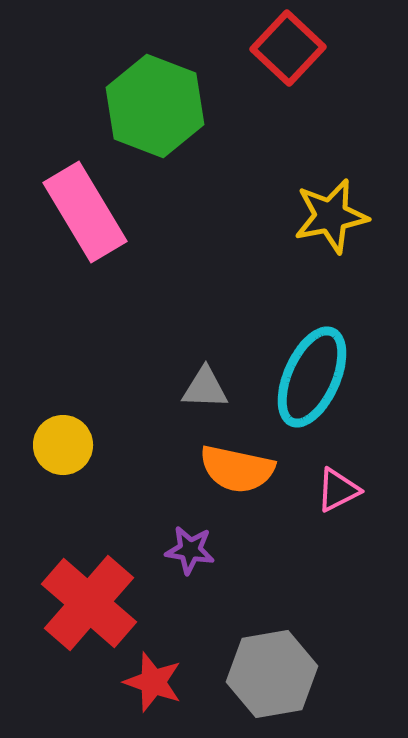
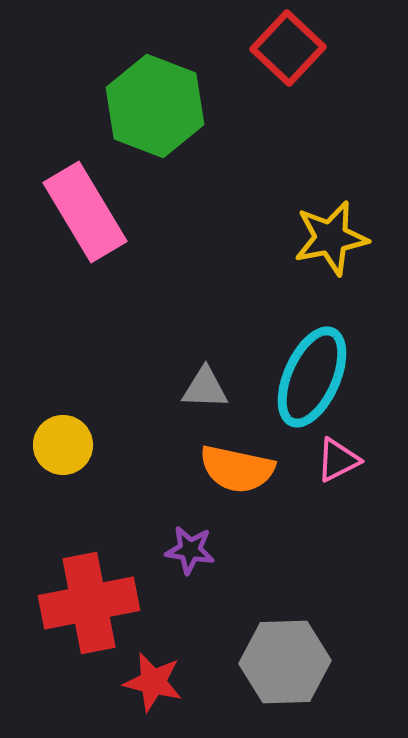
yellow star: moved 22 px down
pink triangle: moved 30 px up
red cross: rotated 38 degrees clockwise
gray hexagon: moved 13 px right, 12 px up; rotated 8 degrees clockwise
red star: rotated 6 degrees counterclockwise
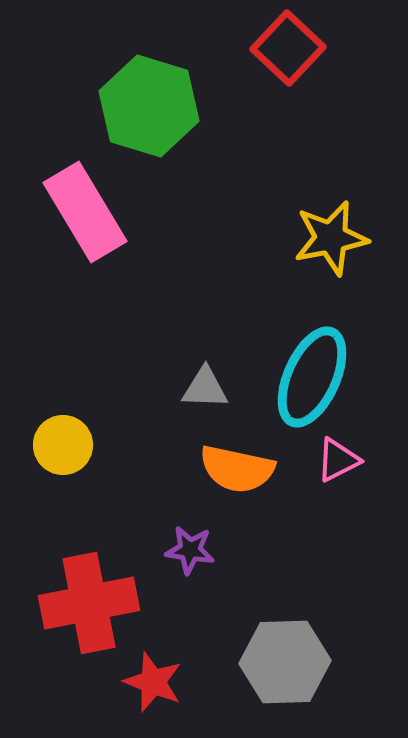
green hexagon: moved 6 px left; rotated 4 degrees counterclockwise
red star: rotated 8 degrees clockwise
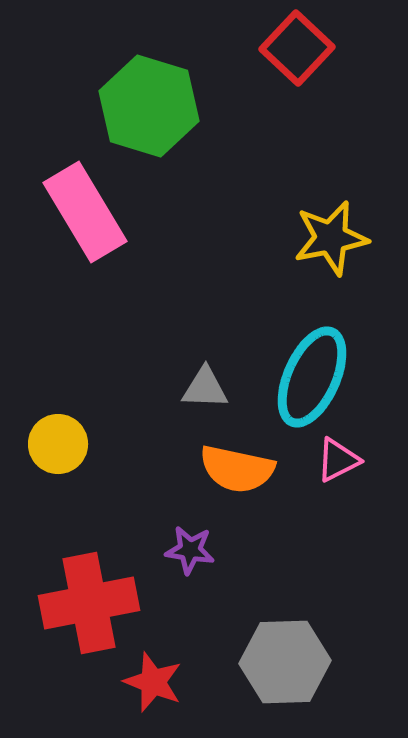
red square: moved 9 px right
yellow circle: moved 5 px left, 1 px up
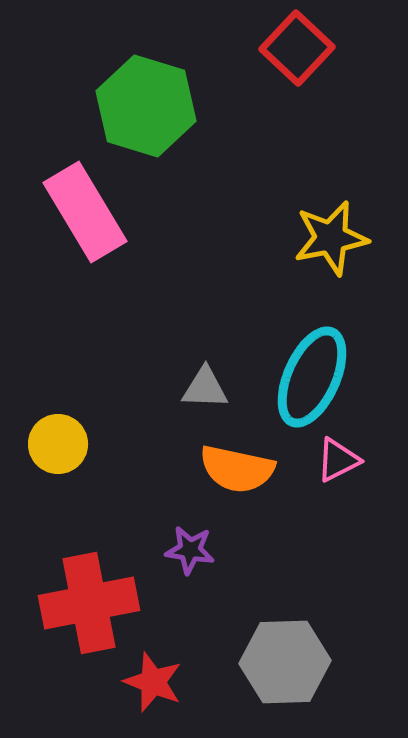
green hexagon: moved 3 px left
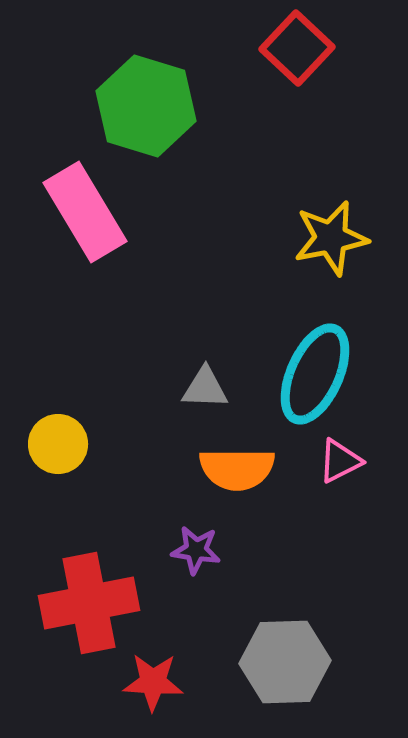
cyan ellipse: moved 3 px right, 3 px up
pink triangle: moved 2 px right, 1 px down
orange semicircle: rotated 12 degrees counterclockwise
purple star: moved 6 px right
red star: rotated 18 degrees counterclockwise
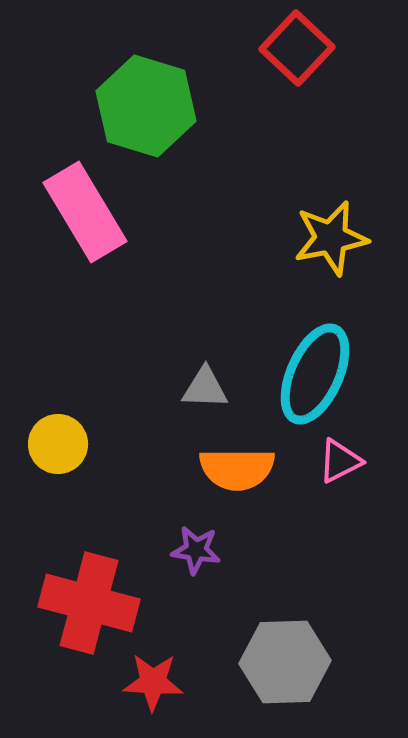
red cross: rotated 26 degrees clockwise
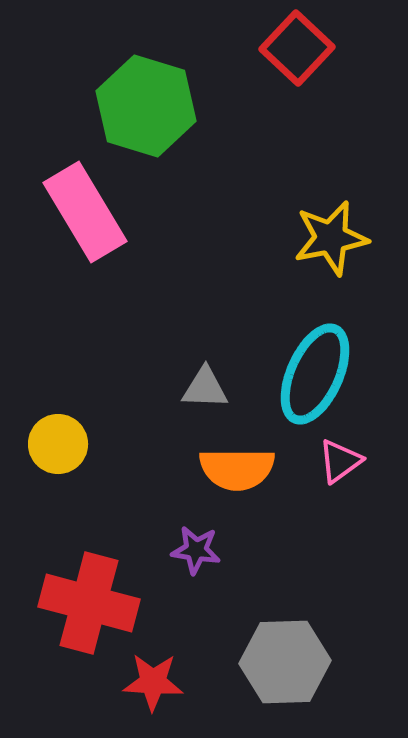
pink triangle: rotated 9 degrees counterclockwise
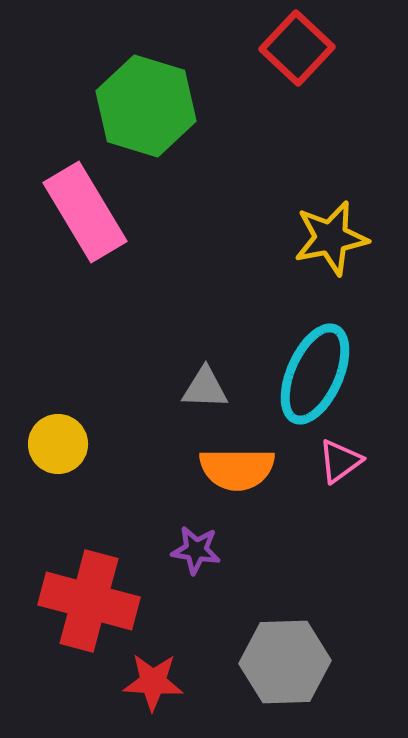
red cross: moved 2 px up
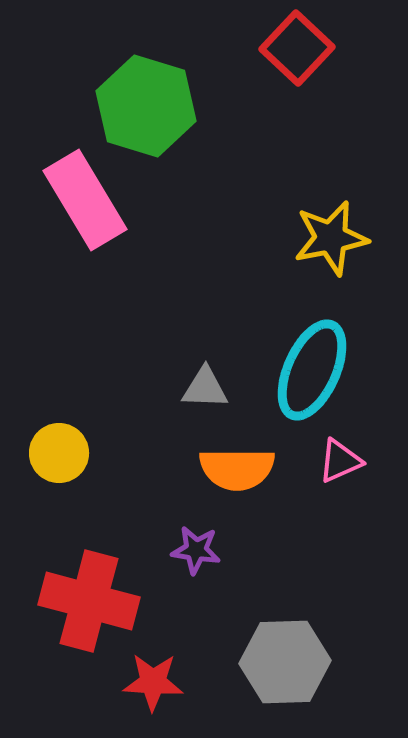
pink rectangle: moved 12 px up
cyan ellipse: moved 3 px left, 4 px up
yellow circle: moved 1 px right, 9 px down
pink triangle: rotated 12 degrees clockwise
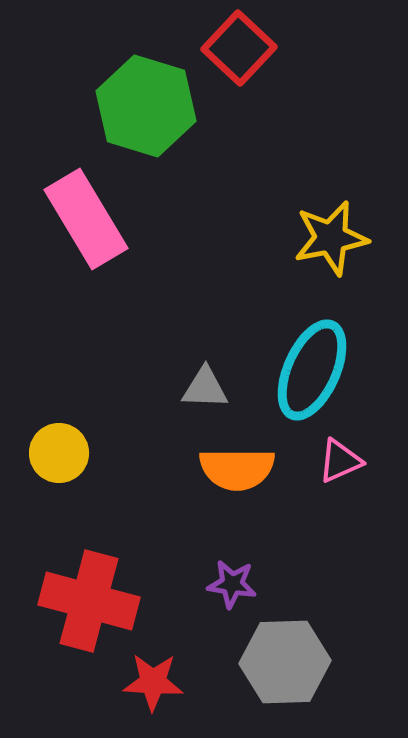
red square: moved 58 px left
pink rectangle: moved 1 px right, 19 px down
purple star: moved 36 px right, 34 px down
